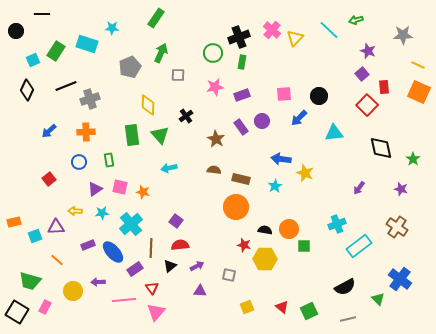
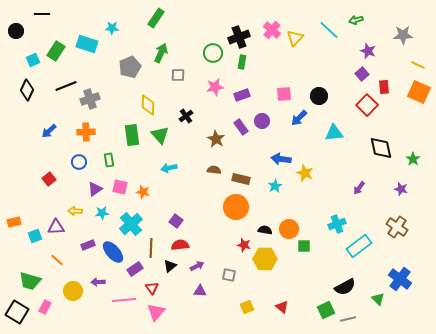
green square at (309, 311): moved 17 px right, 1 px up
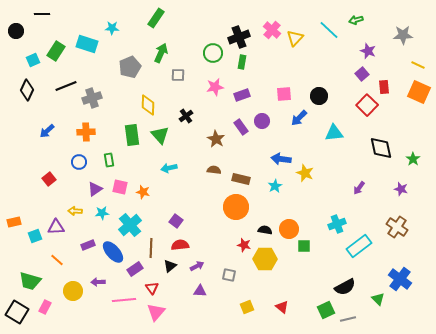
gray cross at (90, 99): moved 2 px right, 1 px up
blue arrow at (49, 131): moved 2 px left
cyan cross at (131, 224): moved 1 px left, 1 px down
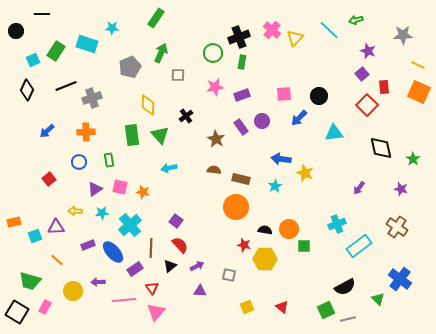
red semicircle at (180, 245): rotated 54 degrees clockwise
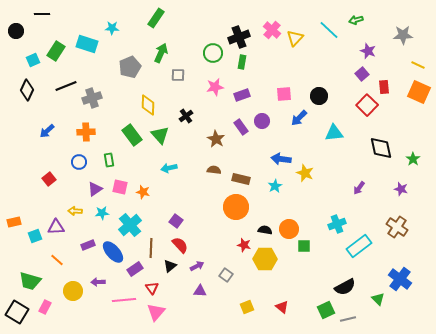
green rectangle at (132, 135): rotated 30 degrees counterclockwise
gray square at (229, 275): moved 3 px left; rotated 24 degrees clockwise
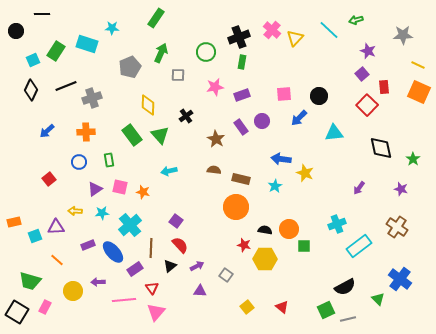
green circle at (213, 53): moved 7 px left, 1 px up
black diamond at (27, 90): moved 4 px right
cyan arrow at (169, 168): moved 3 px down
yellow square at (247, 307): rotated 16 degrees counterclockwise
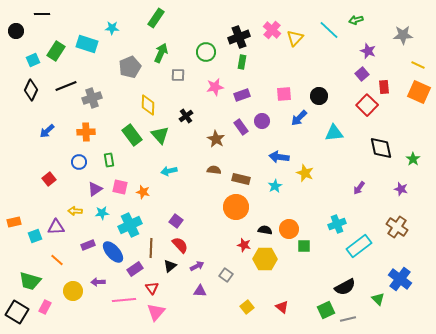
blue arrow at (281, 159): moved 2 px left, 2 px up
cyan cross at (130, 225): rotated 15 degrees clockwise
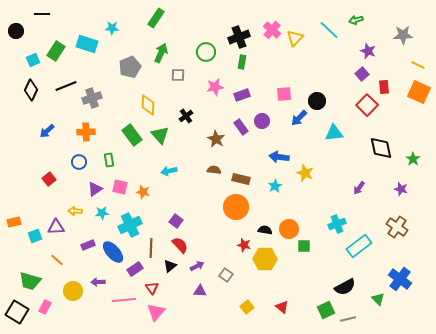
black circle at (319, 96): moved 2 px left, 5 px down
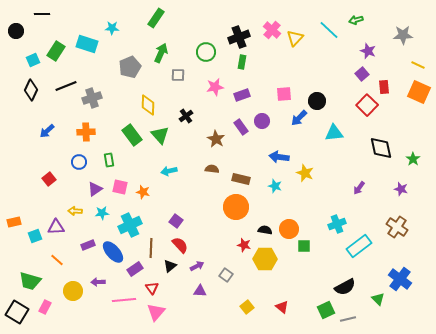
brown semicircle at (214, 170): moved 2 px left, 1 px up
cyan star at (275, 186): rotated 24 degrees counterclockwise
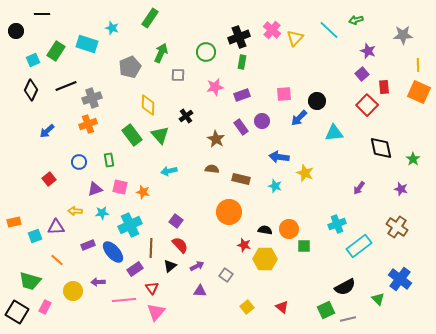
green rectangle at (156, 18): moved 6 px left
cyan star at (112, 28): rotated 16 degrees clockwise
yellow line at (418, 65): rotated 64 degrees clockwise
orange cross at (86, 132): moved 2 px right, 8 px up; rotated 18 degrees counterclockwise
purple triangle at (95, 189): rotated 14 degrees clockwise
orange circle at (236, 207): moved 7 px left, 5 px down
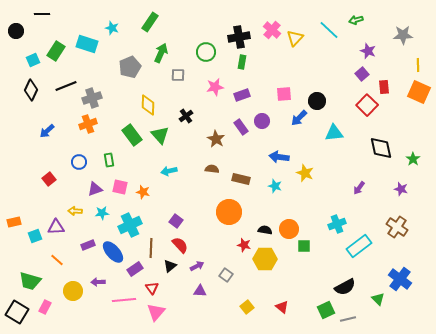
green rectangle at (150, 18): moved 4 px down
black cross at (239, 37): rotated 10 degrees clockwise
